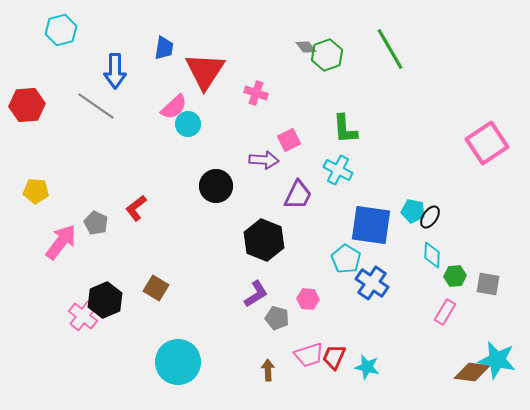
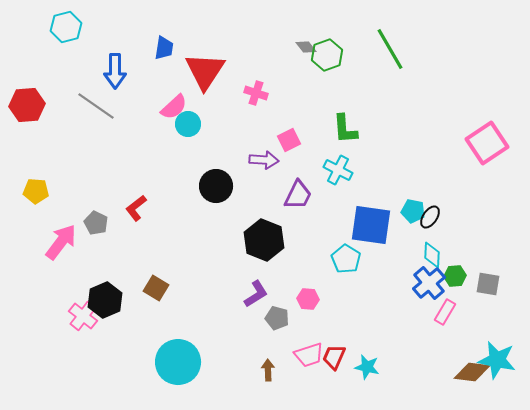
cyan hexagon at (61, 30): moved 5 px right, 3 px up
blue cross at (372, 283): moved 57 px right; rotated 16 degrees clockwise
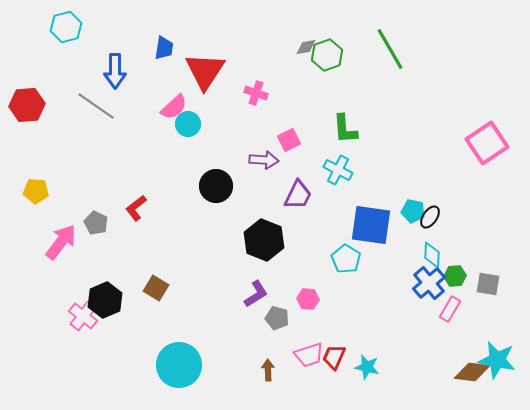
gray diamond at (306, 47): rotated 60 degrees counterclockwise
pink rectangle at (445, 312): moved 5 px right, 3 px up
cyan circle at (178, 362): moved 1 px right, 3 px down
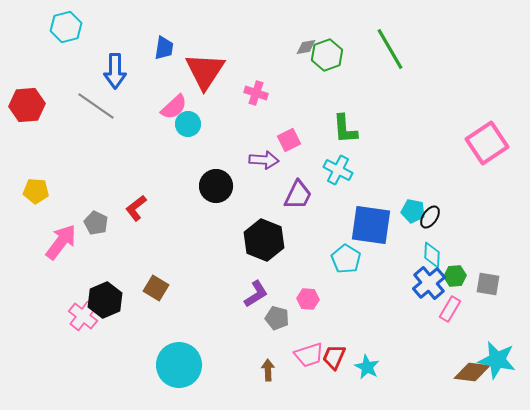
cyan star at (367, 367): rotated 15 degrees clockwise
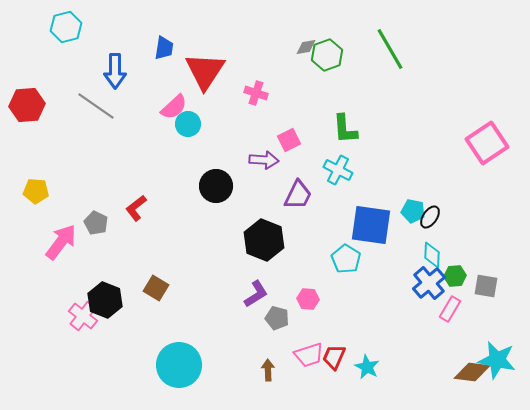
gray square at (488, 284): moved 2 px left, 2 px down
black hexagon at (105, 300): rotated 16 degrees counterclockwise
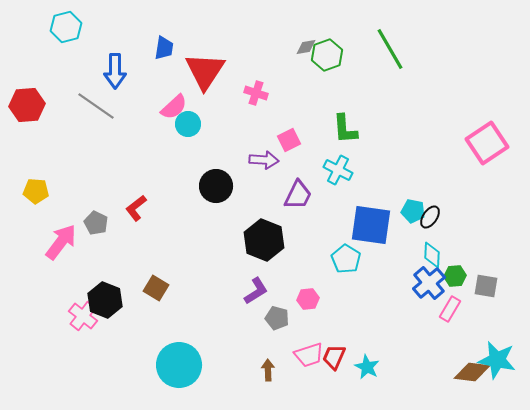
purple L-shape at (256, 294): moved 3 px up
pink hexagon at (308, 299): rotated 10 degrees counterclockwise
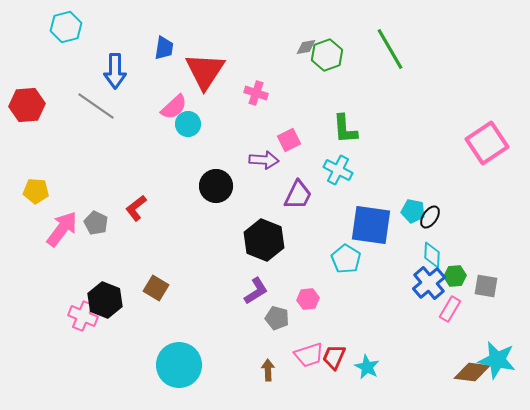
pink arrow at (61, 242): moved 1 px right, 13 px up
pink cross at (83, 316): rotated 16 degrees counterclockwise
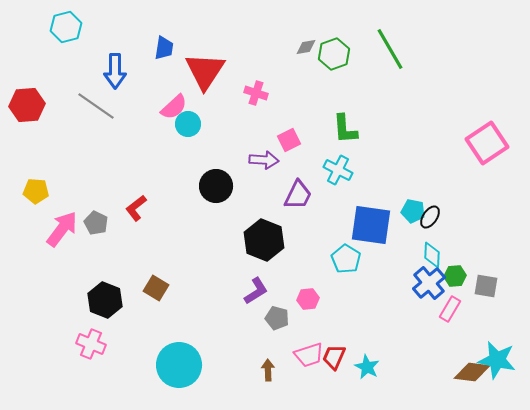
green hexagon at (327, 55): moved 7 px right, 1 px up
pink cross at (83, 316): moved 8 px right, 28 px down
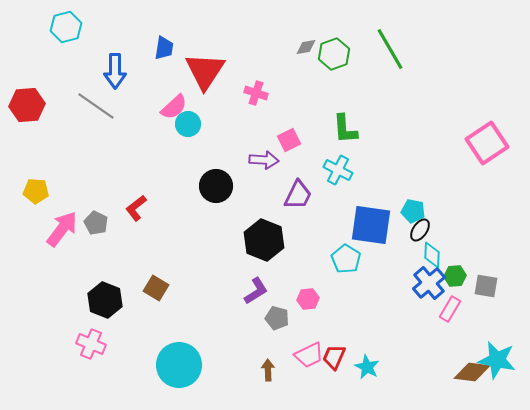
black ellipse at (430, 217): moved 10 px left, 13 px down
pink trapezoid at (309, 355): rotated 8 degrees counterclockwise
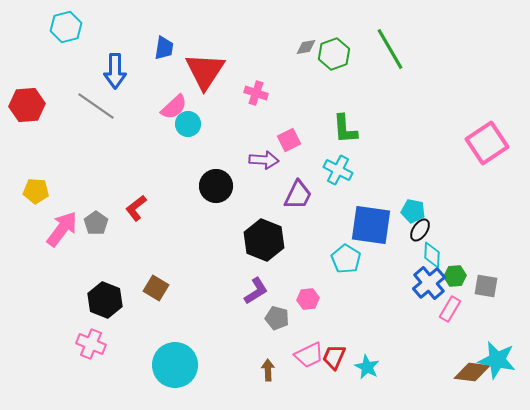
gray pentagon at (96, 223): rotated 10 degrees clockwise
cyan circle at (179, 365): moved 4 px left
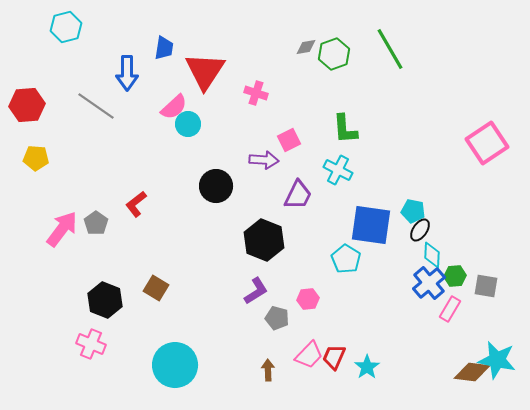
blue arrow at (115, 71): moved 12 px right, 2 px down
yellow pentagon at (36, 191): moved 33 px up
red L-shape at (136, 208): moved 4 px up
pink trapezoid at (309, 355): rotated 20 degrees counterclockwise
cyan star at (367, 367): rotated 10 degrees clockwise
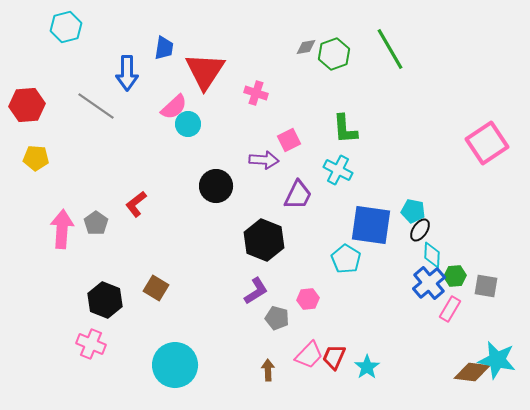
pink arrow at (62, 229): rotated 33 degrees counterclockwise
